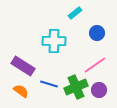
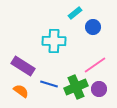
blue circle: moved 4 px left, 6 px up
purple circle: moved 1 px up
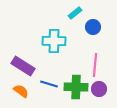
pink line: rotated 50 degrees counterclockwise
green cross: rotated 25 degrees clockwise
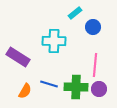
purple rectangle: moved 5 px left, 9 px up
orange semicircle: moved 4 px right; rotated 84 degrees clockwise
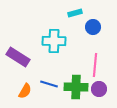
cyan rectangle: rotated 24 degrees clockwise
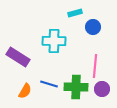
pink line: moved 1 px down
purple circle: moved 3 px right
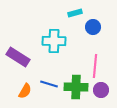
purple circle: moved 1 px left, 1 px down
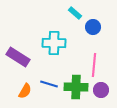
cyan rectangle: rotated 56 degrees clockwise
cyan cross: moved 2 px down
pink line: moved 1 px left, 1 px up
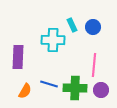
cyan rectangle: moved 3 px left, 12 px down; rotated 24 degrees clockwise
cyan cross: moved 1 px left, 3 px up
purple rectangle: rotated 60 degrees clockwise
green cross: moved 1 px left, 1 px down
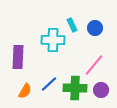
blue circle: moved 2 px right, 1 px down
pink line: rotated 35 degrees clockwise
blue line: rotated 60 degrees counterclockwise
